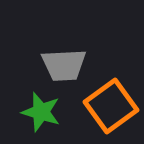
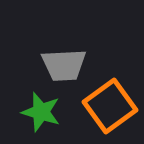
orange square: moved 1 px left
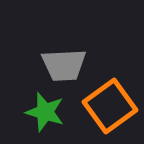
green star: moved 4 px right
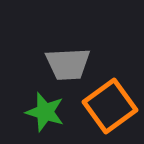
gray trapezoid: moved 4 px right, 1 px up
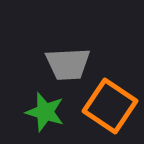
orange square: rotated 20 degrees counterclockwise
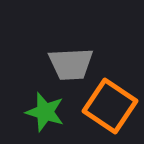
gray trapezoid: moved 3 px right
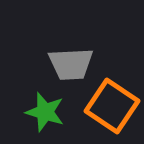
orange square: moved 2 px right
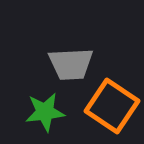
green star: rotated 24 degrees counterclockwise
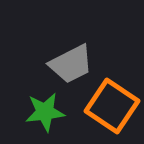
gray trapezoid: rotated 24 degrees counterclockwise
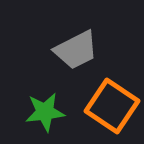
gray trapezoid: moved 5 px right, 14 px up
